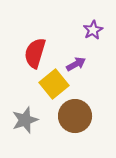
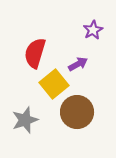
purple arrow: moved 2 px right
brown circle: moved 2 px right, 4 px up
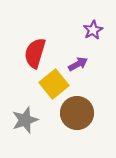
brown circle: moved 1 px down
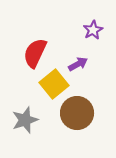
red semicircle: rotated 8 degrees clockwise
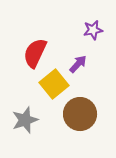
purple star: rotated 18 degrees clockwise
purple arrow: rotated 18 degrees counterclockwise
brown circle: moved 3 px right, 1 px down
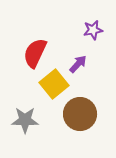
gray star: rotated 20 degrees clockwise
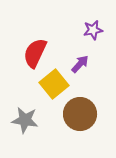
purple arrow: moved 2 px right
gray star: rotated 8 degrees clockwise
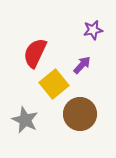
purple arrow: moved 2 px right, 1 px down
gray star: rotated 16 degrees clockwise
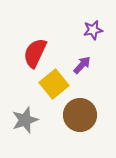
brown circle: moved 1 px down
gray star: rotated 28 degrees clockwise
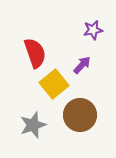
red semicircle: rotated 136 degrees clockwise
gray star: moved 8 px right, 5 px down
